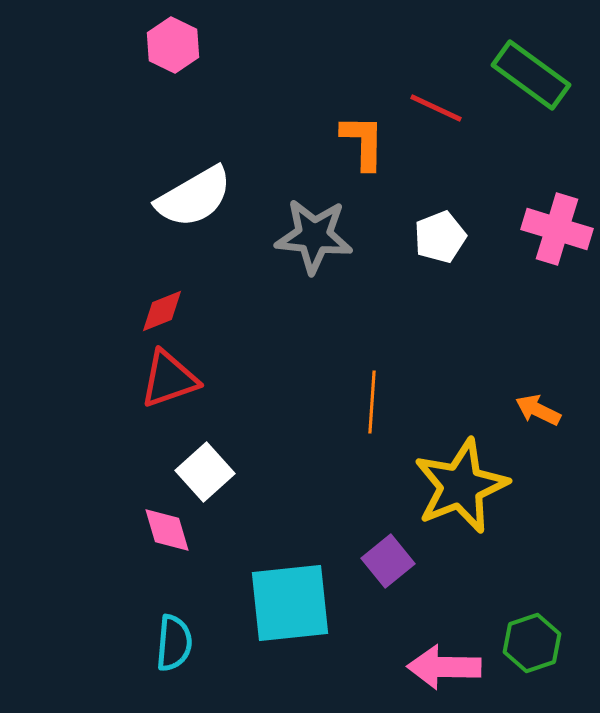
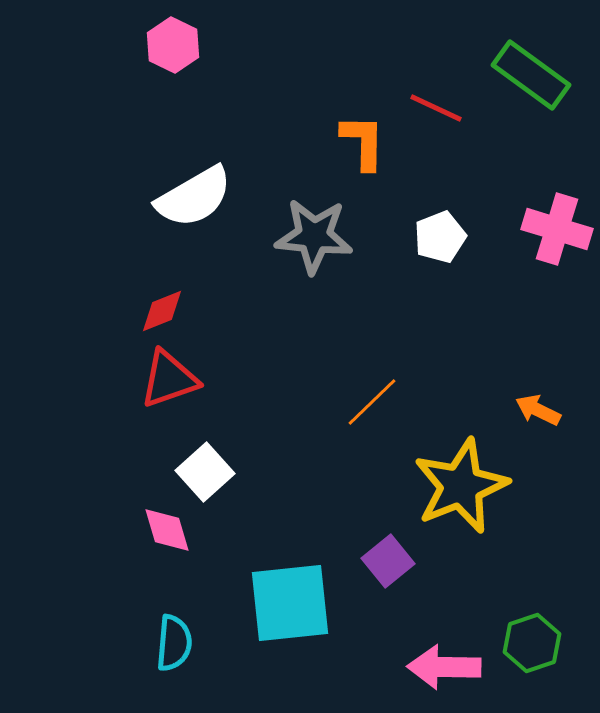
orange line: rotated 42 degrees clockwise
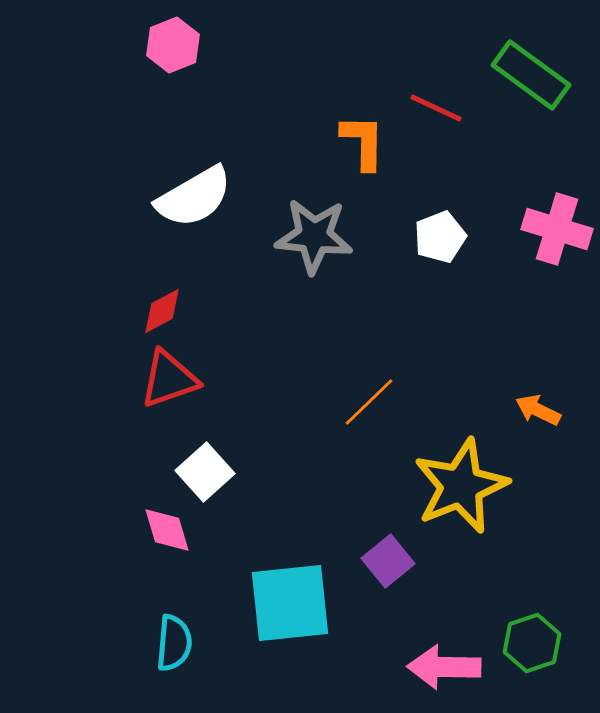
pink hexagon: rotated 12 degrees clockwise
red diamond: rotated 6 degrees counterclockwise
orange line: moved 3 px left
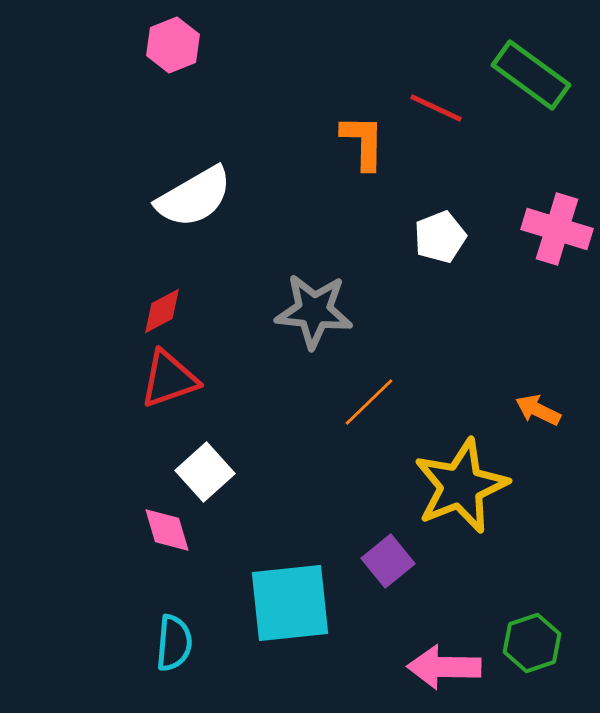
gray star: moved 75 px down
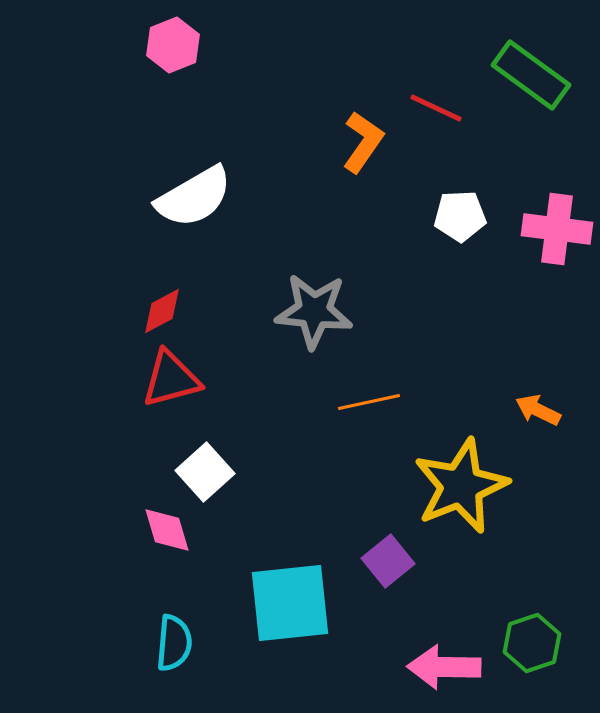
orange L-shape: rotated 34 degrees clockwise
pink cross: rotated 10 degrees counterclockwise
white pentagon: moved 20 px right, 21 px up; rotated 18 degrees clockwise
red triangle: moved 2 px right; rotated 4 degrees clockwise
orange line: rotated 32 degrees clockwise
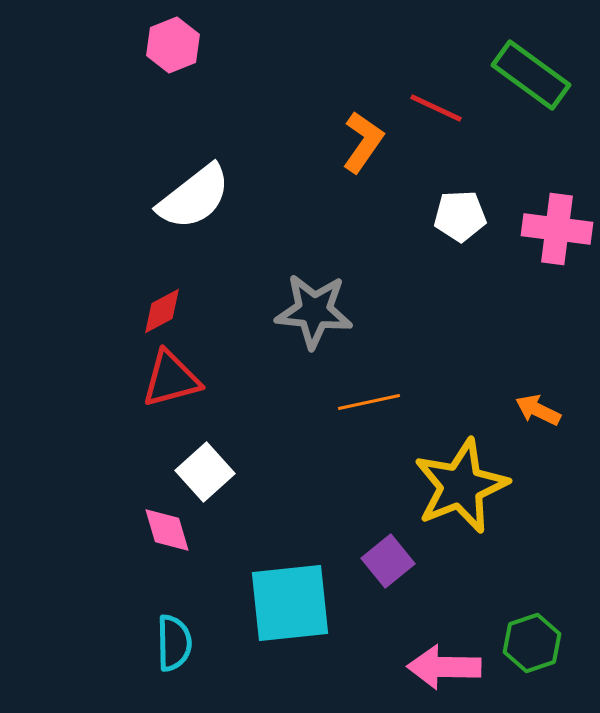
white semicircle: rotated 8 degrees counterclockwise
cyan semicircle: rotated 6 degrees counterclockwise
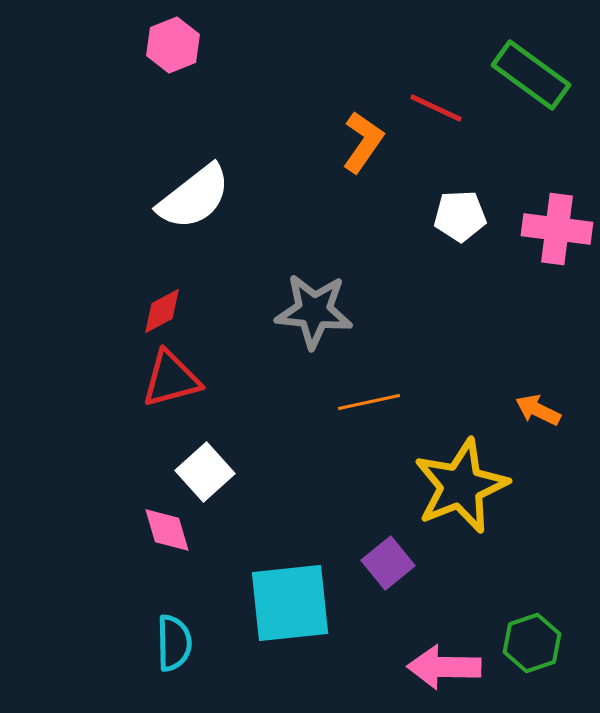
purple square: moved 2 px down
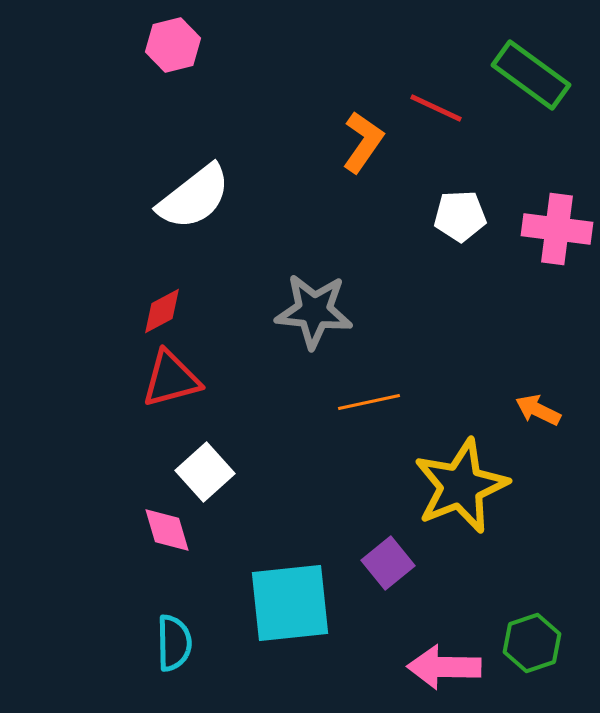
pink hexagon: rotated 8 degrees clockwise
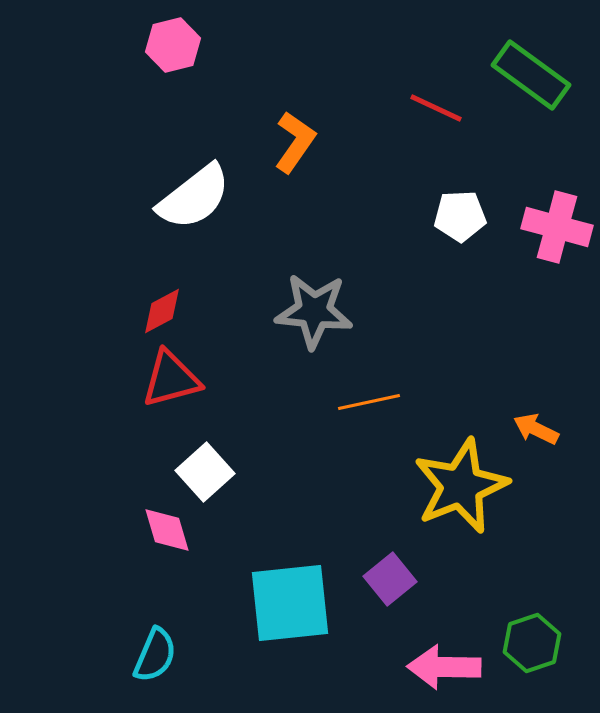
orange L-shape: moved 68 px left
pink cross: moved 2 px up; rotated 8 degrees clockwise
orange arrow: moved 2 px left, 19 px down
purple square: moved 2 px right, 16 px down
cyan semicircle: moved 19 px left, 12 px down; rotated 24 degrees clockwise
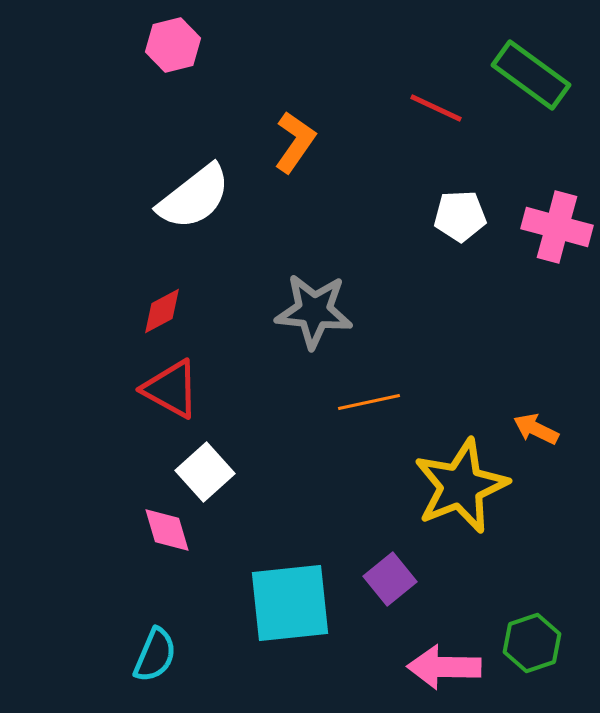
red triangle: moved 10 px down; rotated 44 degrees clockwise
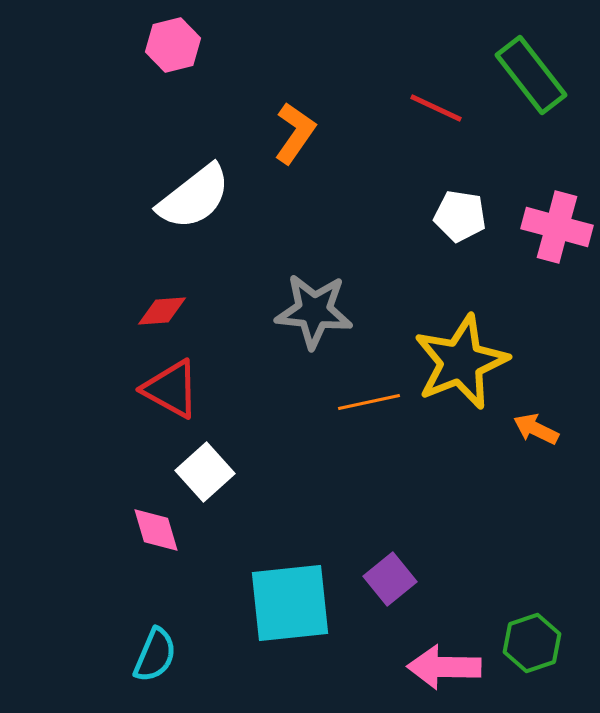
green rectangle: rotated 16 degrees clockwise
orange L-shape: moved 9 px up
white pentagon: rotated 12 degrees clockwise
red diamond: rotated 24 degrees clockwise
yellow star: moved 124 px up
pink diamond: moved 11 px left
